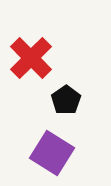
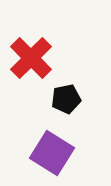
black pentagon: moved 1 px up; rotated 24 degrees clockwise
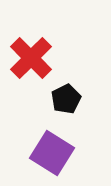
black pentagon: rotated 16 degrees counterclockwise
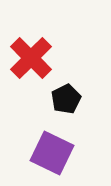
purple square: rotated 6 degrees counterclockwise
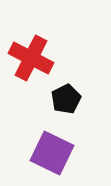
red cross: rotated 18 degrees counterclockwise
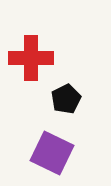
red cross: rotated 27 degrees counterclockwise
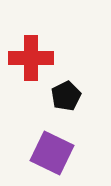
black pentagon: moved 3 px up
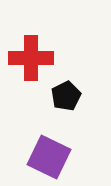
purple square: moved 3 px left, 4 px down
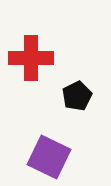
black pentagon: moved 11 px right
